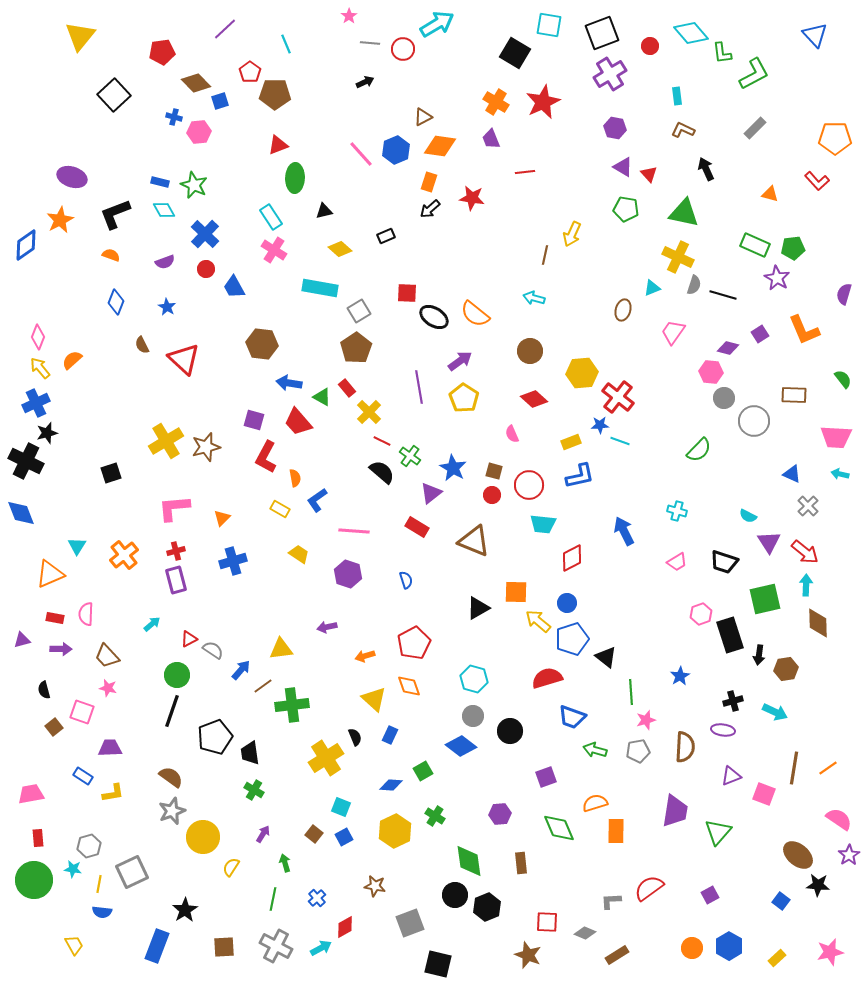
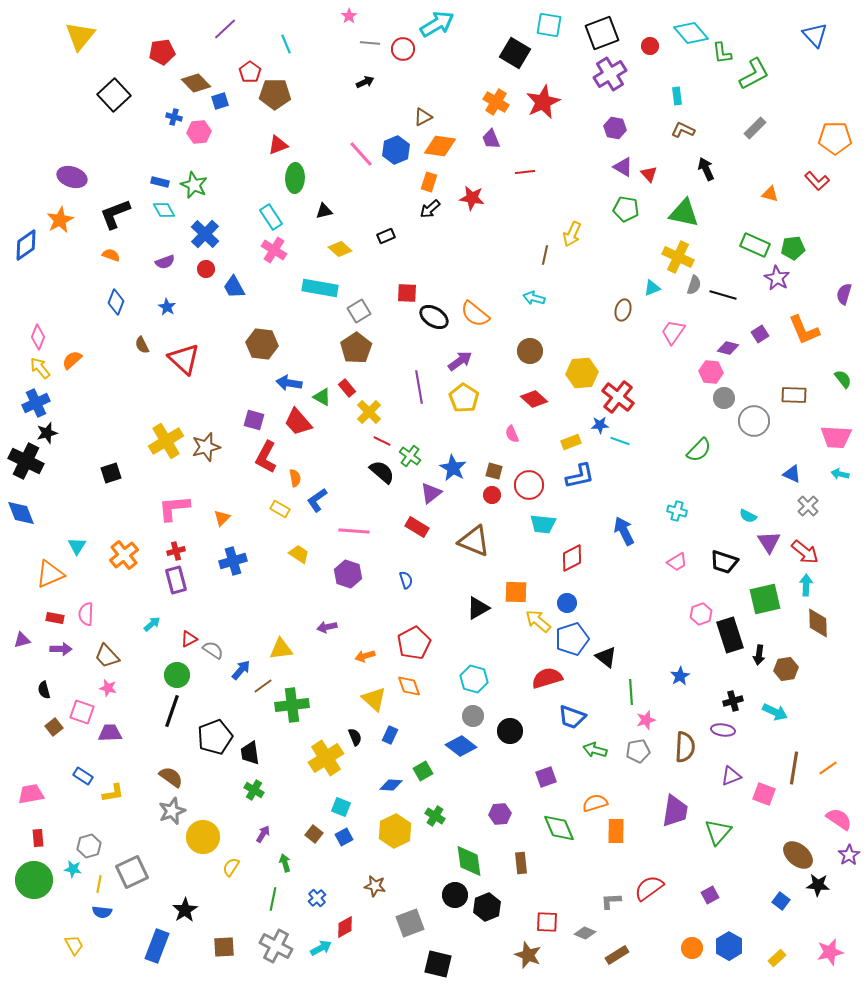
purple trapezoid at (110, 748): moved 15 px up
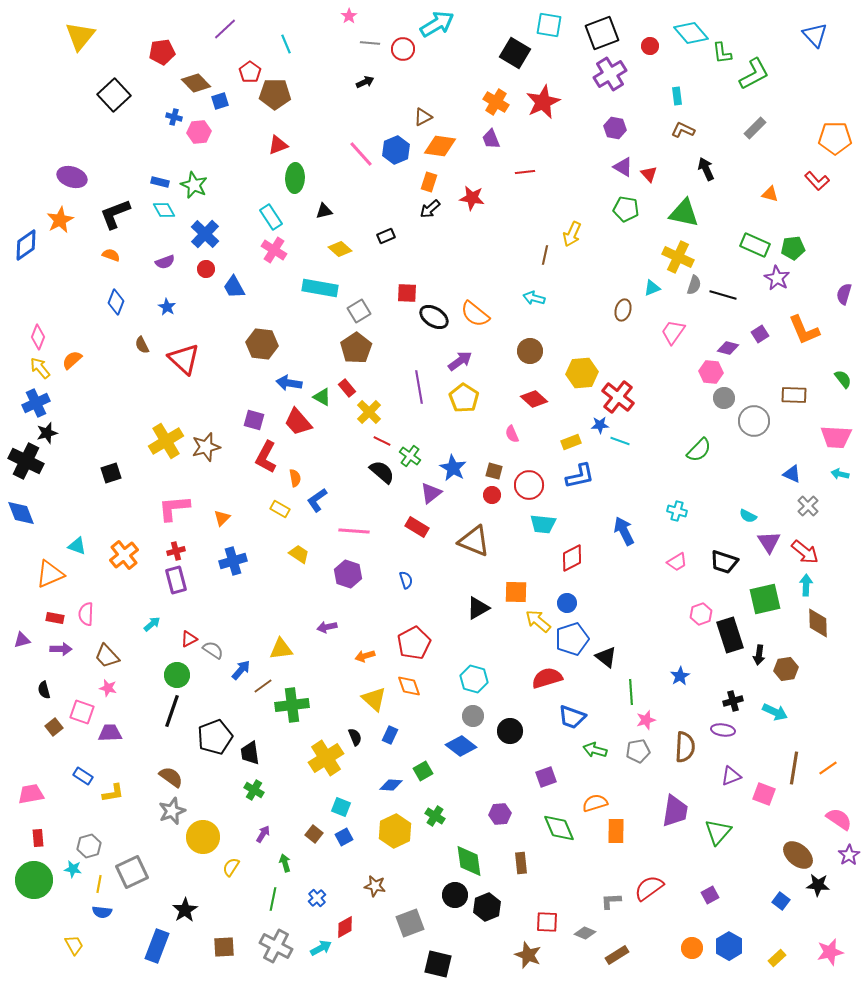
cyan triangle at (77, 546): rotated 42 degrees counterclockwise
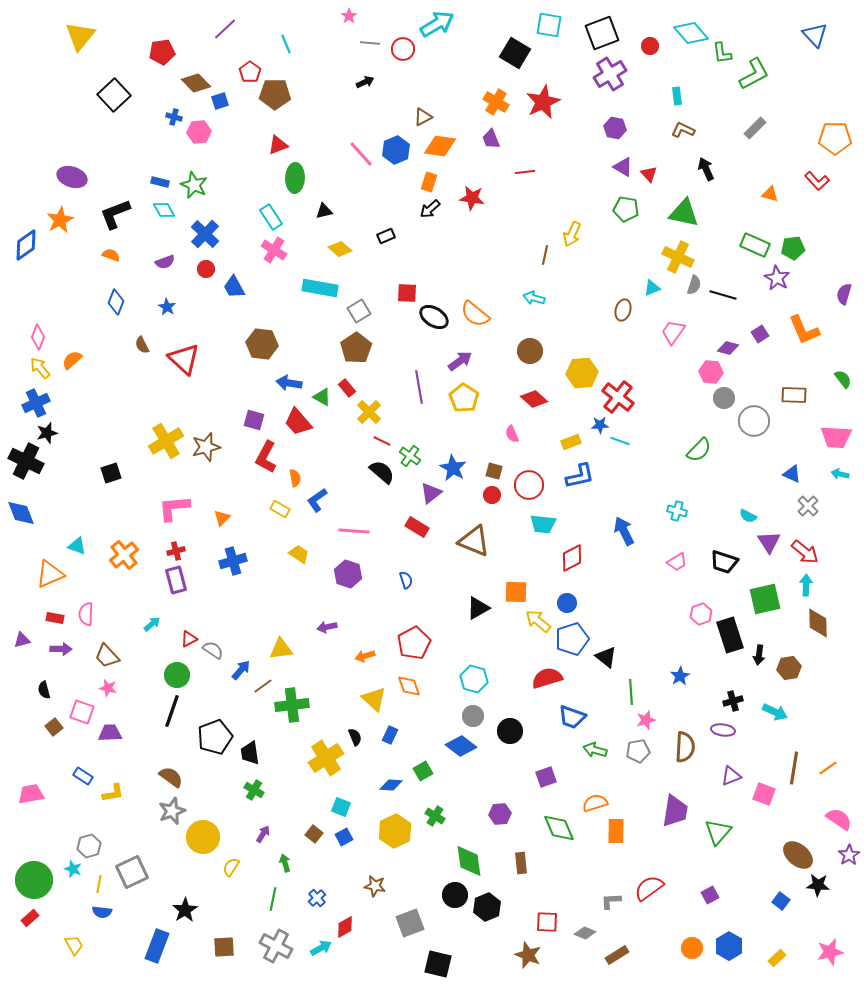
brown hexagon at (786, 669): moved 3 px right, 1 px up
red rectangle at (38, 838): moved 8 px left, 80 px down; rotated 54 degrees clockwise
cyan star at (73, 869): rotated 12 degrees clockwise
